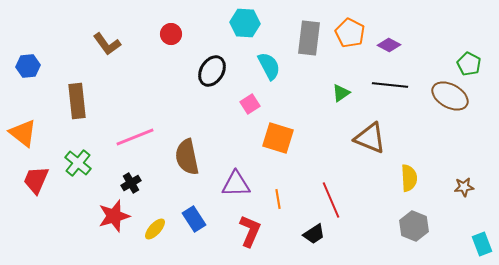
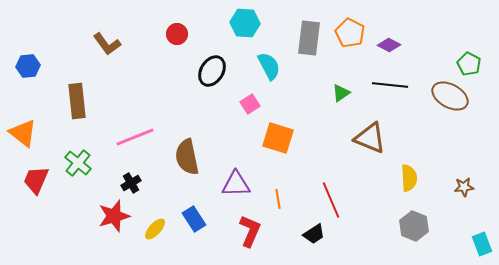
red circle: moved 6 px right
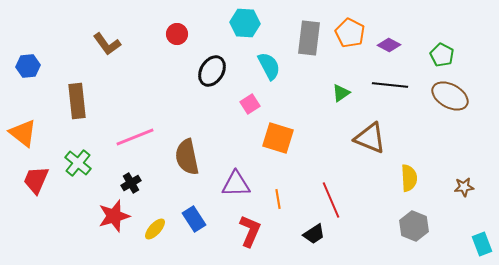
green pentagon: moved 27 px left, 9 px up
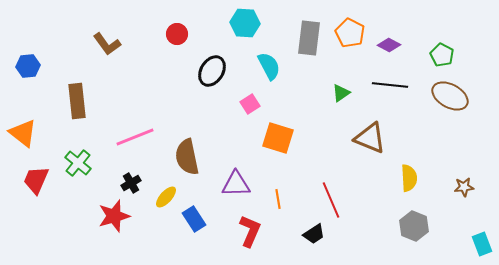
yellow ellipse: moved 11 px right, 32 px up
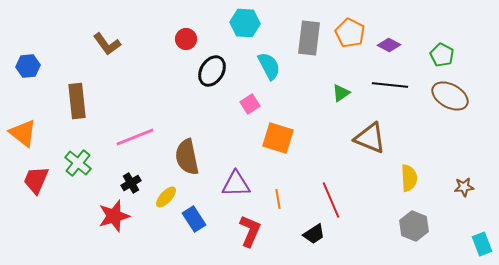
red circle: moved 9 px right, 5 px down
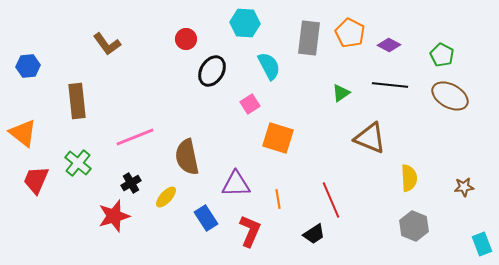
blue rectangle: moved 12 px right, 1 px up
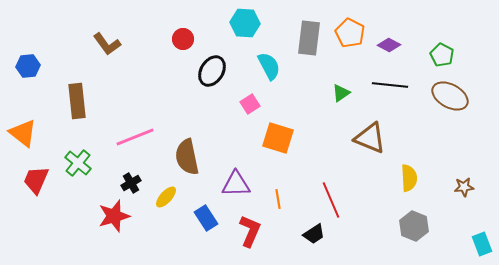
red circle: moved 3 px left
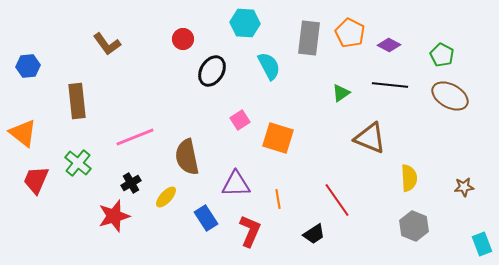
pink square: moved 10 px left, 16 px down
red line: moved 6 px right; rotated 12 degrees counterclockwise
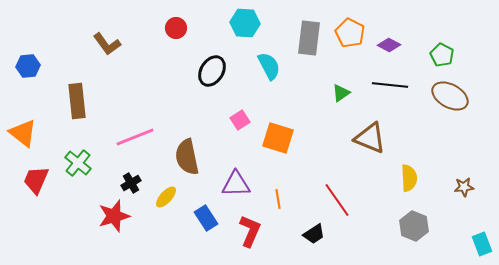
red circle: moved 7 px left, 11 px up
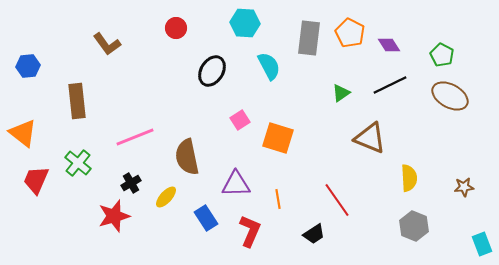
purple diamond: rotated 30 degrees clockwise
black line: rotated 32 degrees counterclockwise
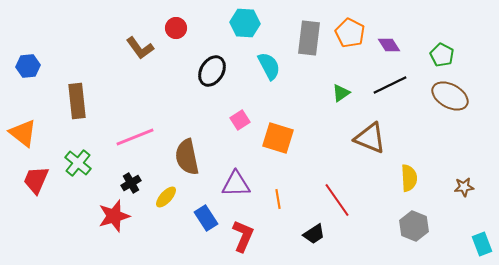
brown L-shape: moved 33 px right, 4 px down
red L-shape: moved 7 px left, 5 px down
